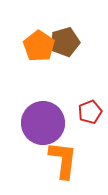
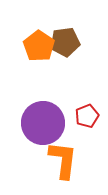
brown pentagon: rotated 8 degrees clockwise
red pentagon: moved 3 px left, 4 px down
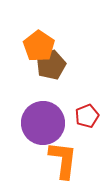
brown pentagon: moved 14 px left, 23 px down; rotated 16 degrees counterclockwise
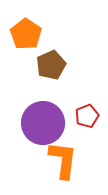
orange pentagon: moved 13 px left, 12 px up
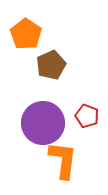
red pentagon: rotated 30 degrees counterclockwise
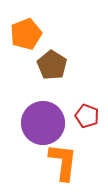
orange pentagon: rotated 16 degrees clockwise
brown pentagon: moved 1 px right; rotated 16 degrees counterclockwise
orange L-shape: moved 2 px down
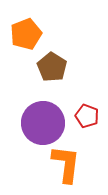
brown pentagon: moved 2 px down
orange L-shape: moved 3 px right, 2 px down
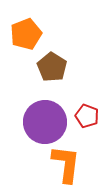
purple circle: moved 2 px right, 1 px up
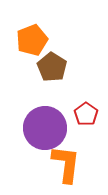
orange pentagon: moved 6 px right, 6 px down
red pentagon: moved 1 px left, 2 px up; rotated 15 degrees clockwise
purple circle: moved 6 px down
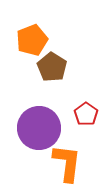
purple circle: moved 6 px left
orange L-shape: moved 1 px right, 1 px up
